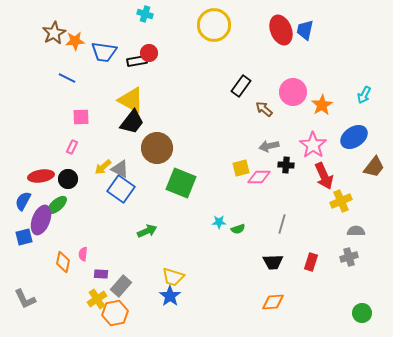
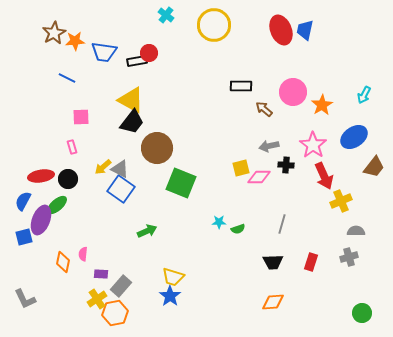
cyan cross at (145, 14): moved 21 px right, 1 px down; rotated 21 degrees clockwise
black rectangle at (241, 86): rotated 55 degrees clockwise
pink rectangle at (72, 147): rotated 40 degrees counterclockwise
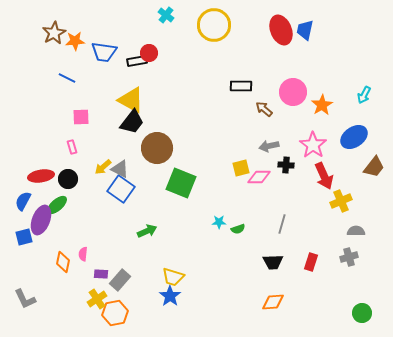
gray rectangle at (121, 286): moved 1 px left, 6 px up
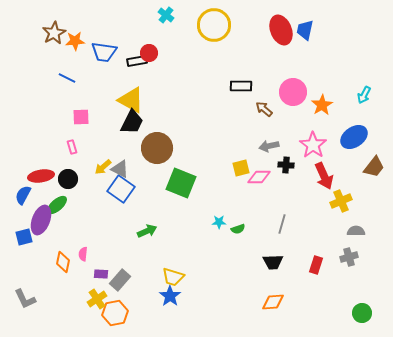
black trapezoid at (132, 122): rotated 12 degrees counterclockwise
blue semicircle at (23, 201): moved 6 px up
red rectangle at (311, 262): moved 5 px right, 3 px down
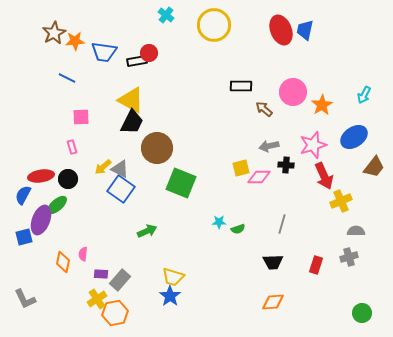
pink star at (313, 145): rotated 20 degrees clockwise
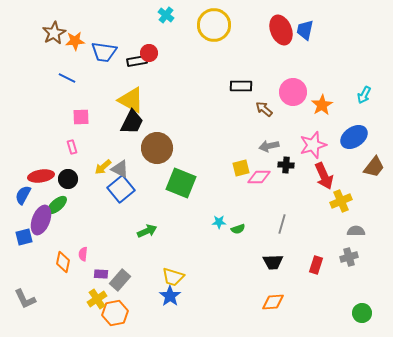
blue square at (121, 189): rotated 16 degrees clockwise
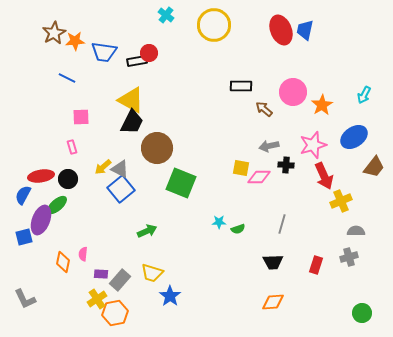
yellow square at (241, 168): rotated 24 degrees clockwise
yellow trapezoid at (173, 277): moved 21 px left, 4 px up
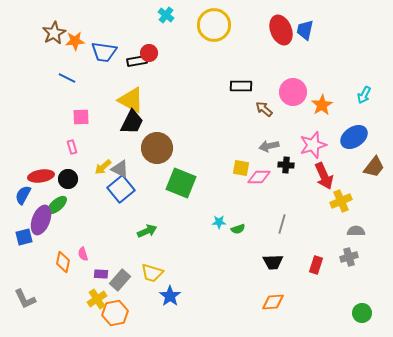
pink semicircle at (83, 254): rotated 24 degrees counterclockwise
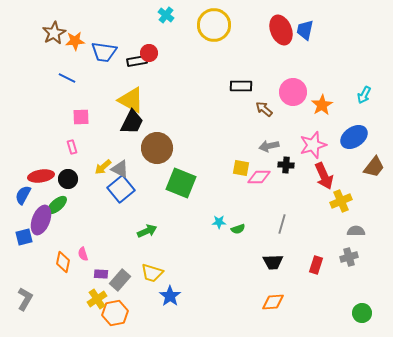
gray L-shape at (25, 299): rotated 125 degrees counterclockwise
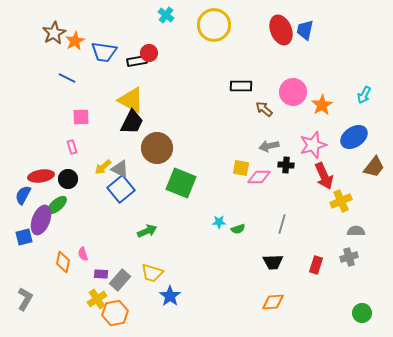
orange star at (75, 41): rotated 24 degrees counterclockwise
